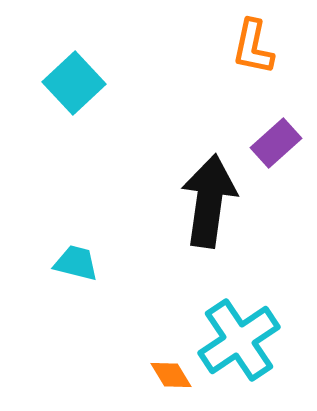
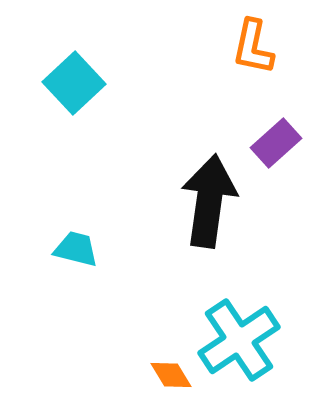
cyan trapezoid: moved 14 px up
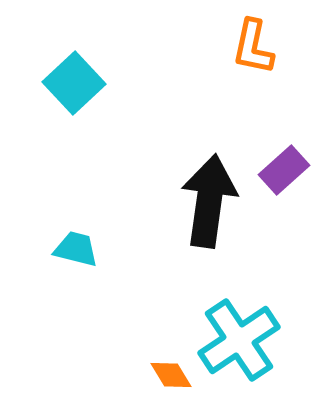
purple rectangle: moved 8 px right, 27 px down
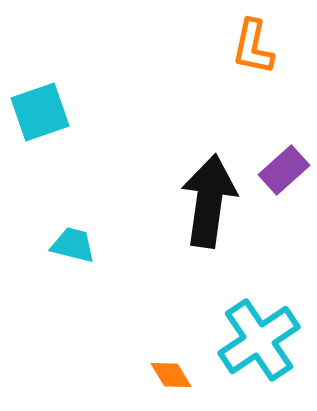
cyan square: moved 34 px left, 29 px down; rotated 24 degrees clockwise
cyan trapezoid: moved 3 px left, 4 px up
cyan cross: moved 20 px right
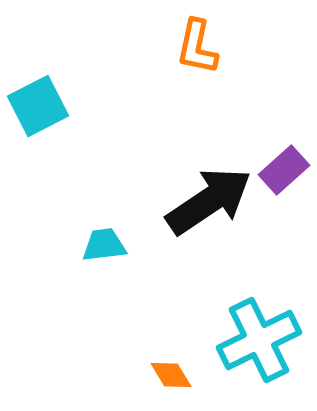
orange L-shape: moved 56 px left
cyan square: moved 2 px left, 6 px up; rotated 8 degrees counterclockwise
black arrow: rotated 48 degrees clockwise
cyan trapezoid: moved 31 px right; rotated 21 degrees counterclockwise
cyan cross: rotated 8 degrees clockwise
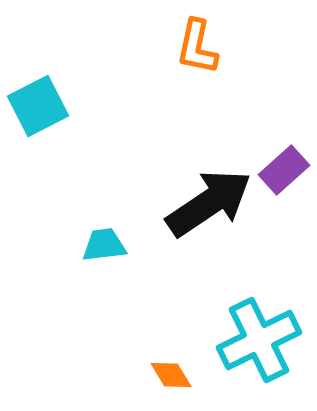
black arrow: moved 2 px down
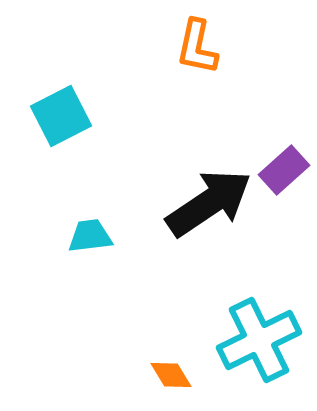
cyan square: moved 23 px right, 10 px down
cyan trapezoid: moved 14 px left, 9 px up
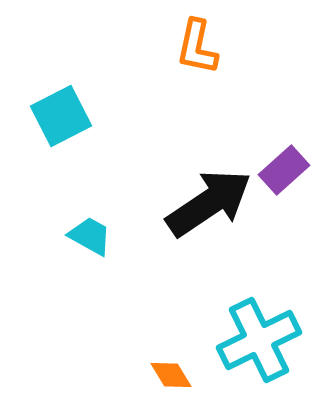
cyan trapezoid: rotated 36 degrees clockwise
